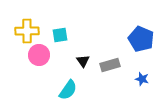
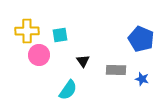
gray rectangle: moved 6 px right, 5 px down; rotated 18 degrees clockwise
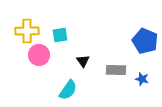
blue pentagon: moved 4 px right, 2 px down
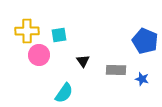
cyan square: moved 1 px left
cyan semicircle: moved 4 px left, 3 px down
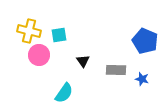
yellow cross: moved 2 px right; rotated 15 degrees clockwise
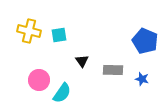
pink circle: moved 25 px down
black triangle: moved 1 px left
gray rectangle: moved 3 px left
cyan semicircle: moved 2 px left
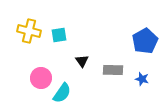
blue pentagon: rotated 20 degrees clockwise
pink circle: moved 2 px right, 2 px up
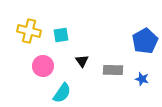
cyan square: moved 2 px right
pink circle: moved 2 px right, 12 px up
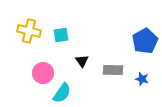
pink circle: moved 7 px down
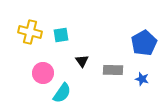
yellow cross: moved 1 px right, 1 px down
blue pentagon: moved 1 px left, 2 px down
